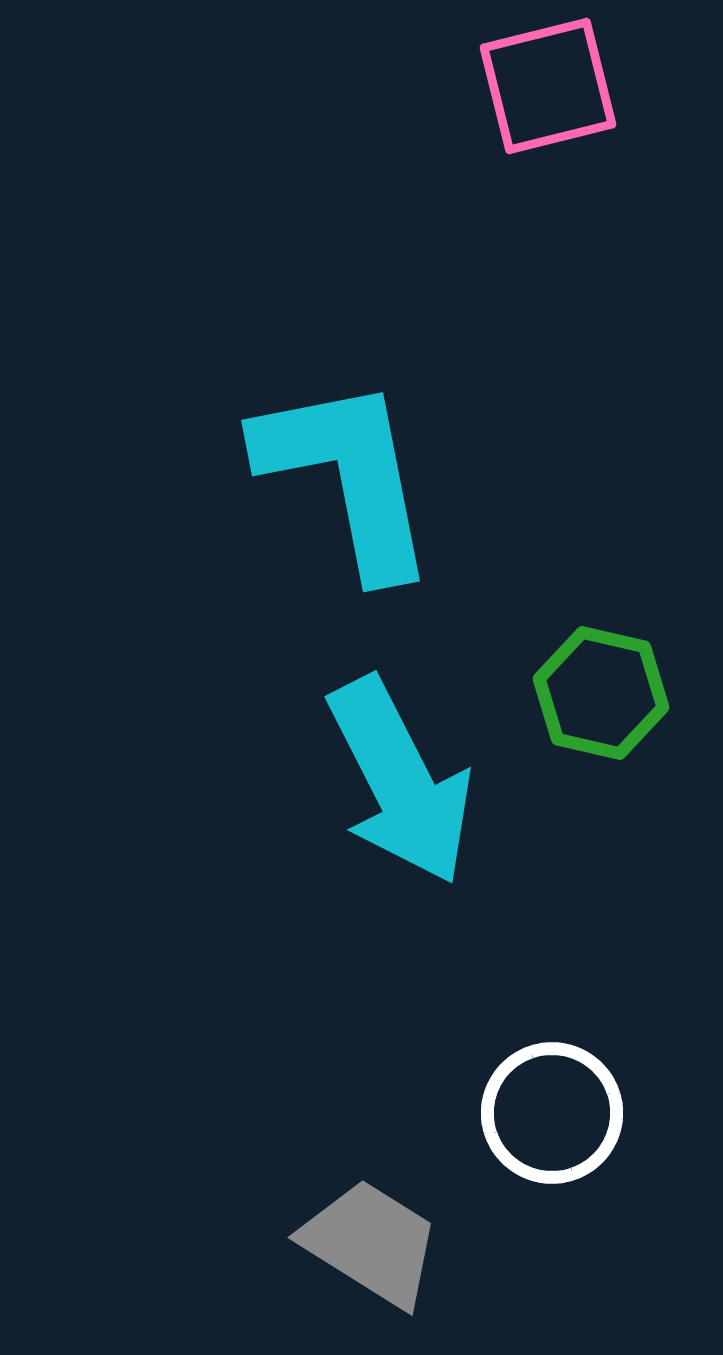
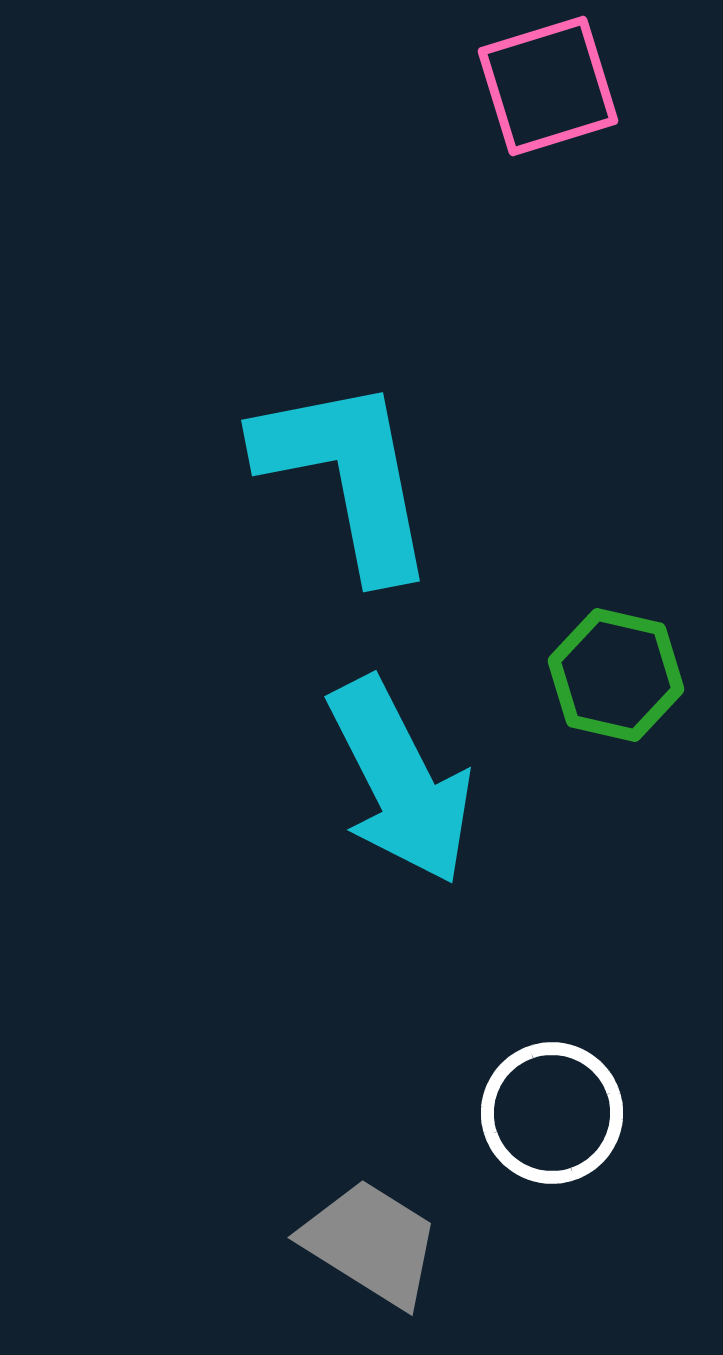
pink square: rotated 3 degrees counterclockwise
green hexagon: moved 15 px right, 18 px up
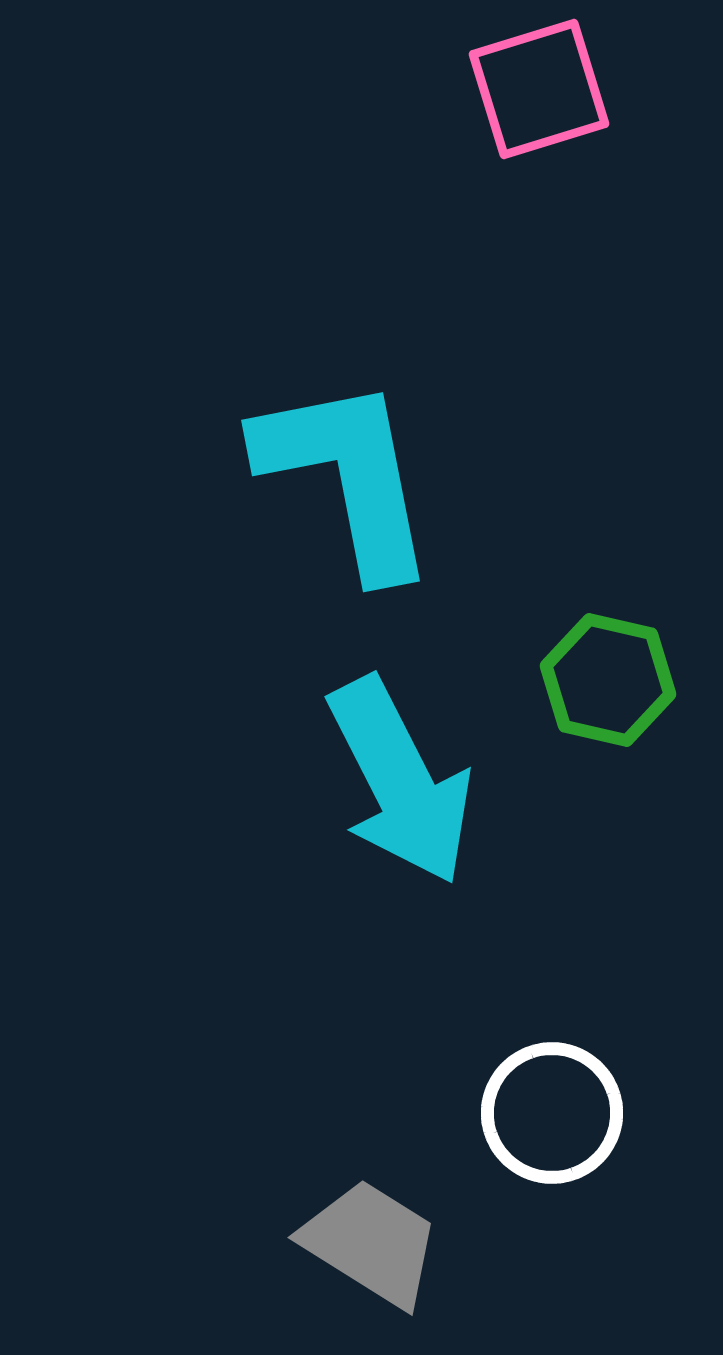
pink square: moved 9 px left, 3 px down
green hexagon: moved 8 px left, 5 px down
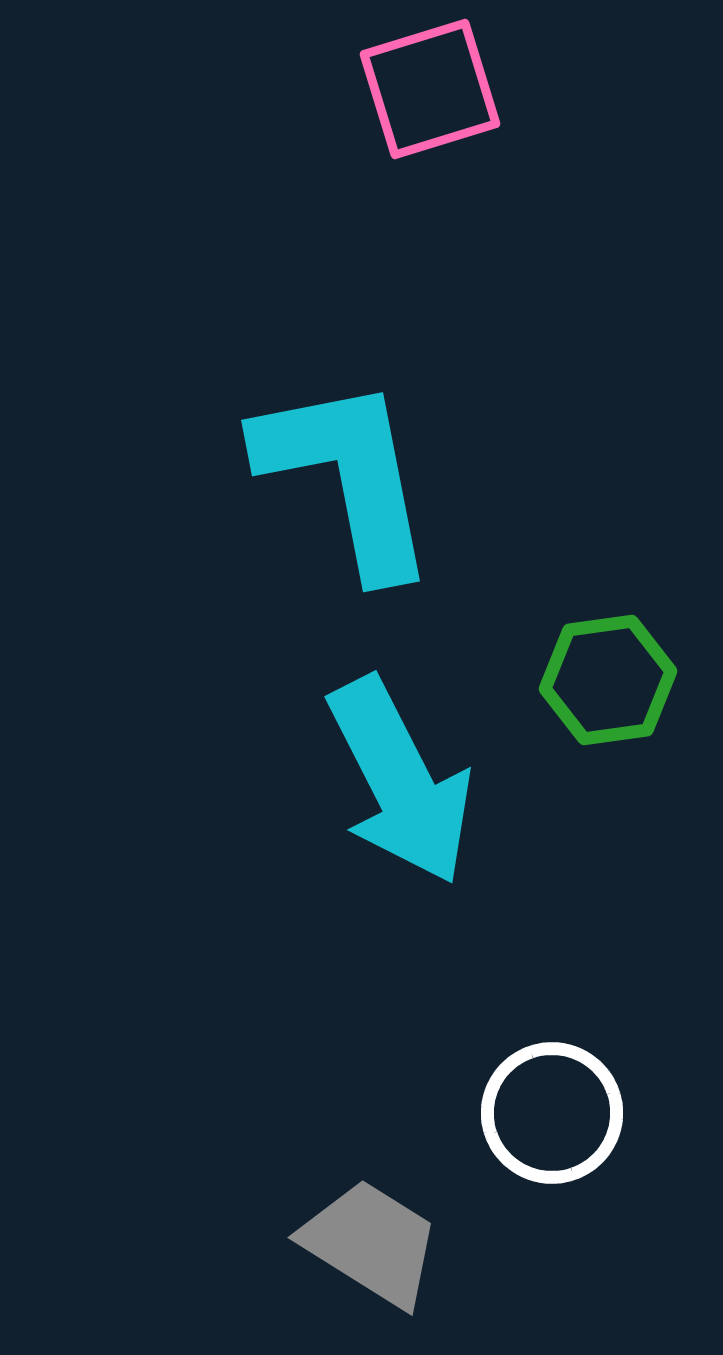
pink square: moved 109 px left
green hexagon: rotated 21 degrees counterclockwise
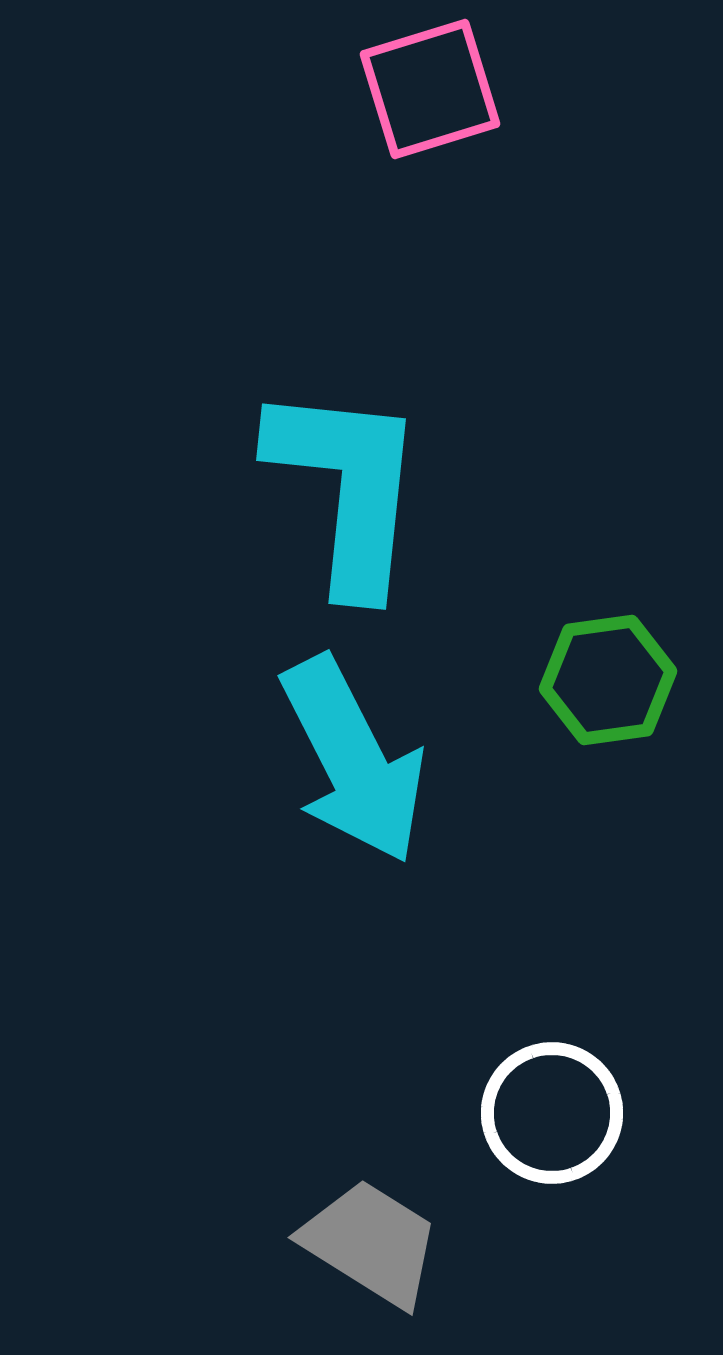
cyan L-shape: moved 12 px down; rotated 17 degrees clockwise
cyan arrow: moved 47 px left, 21 px up
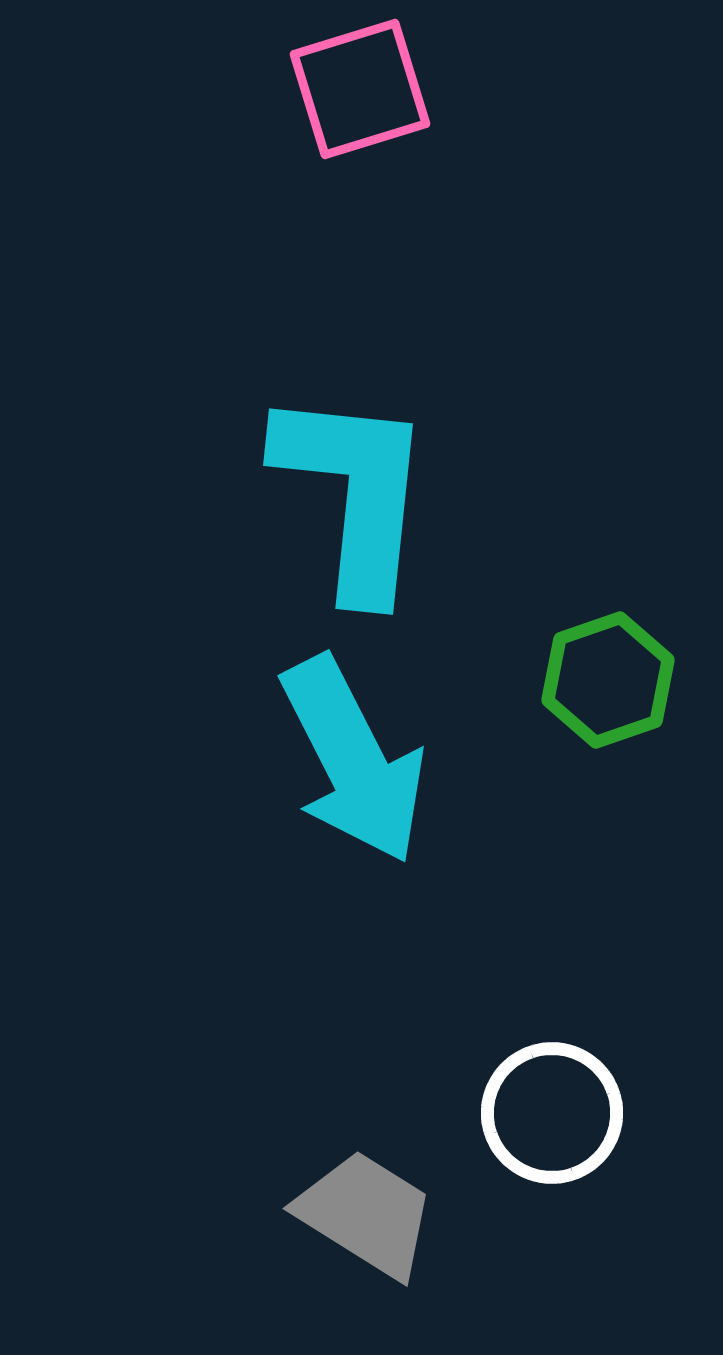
pink square: moved 70 px left
cyan L-shape: moved 7 px right, 5 px down
green hexagon: rotated 11 degrees counterclockwise
gray trapezoid: moved 5 px left, 29 px up
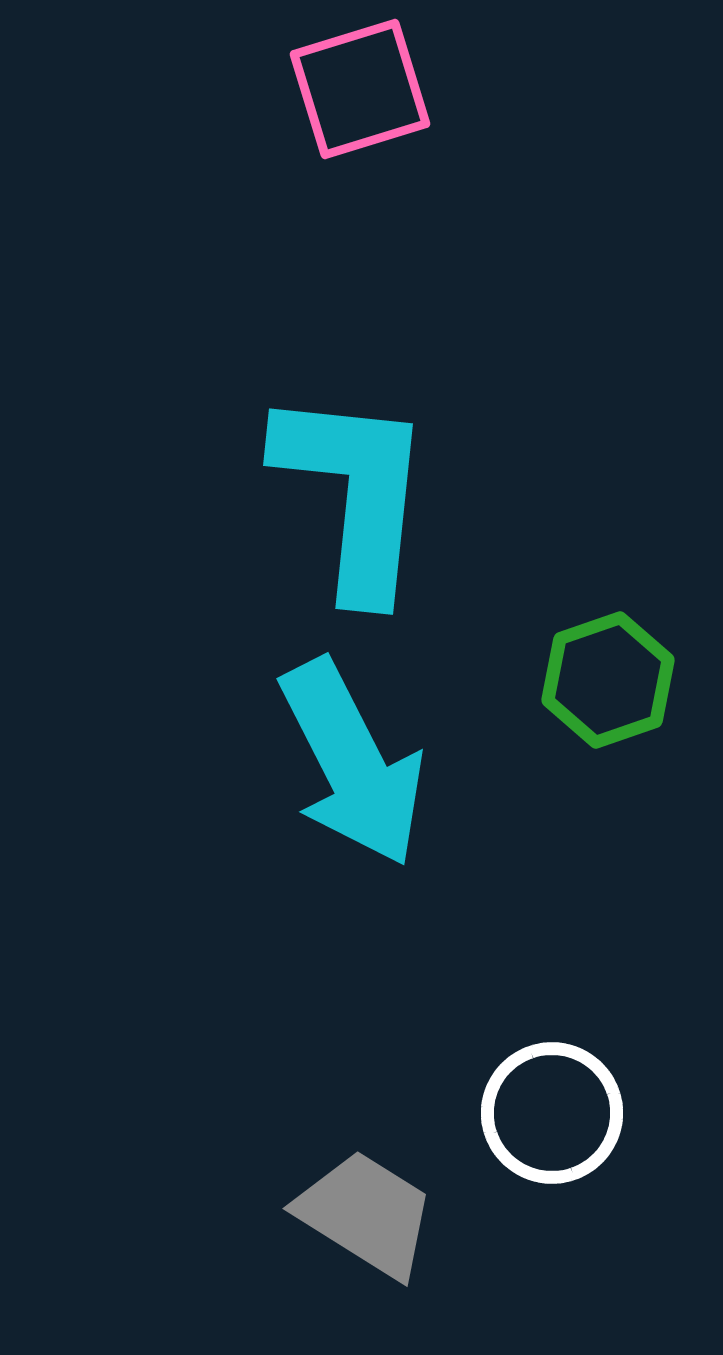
cyan arrow: moved 1 px left, 3 px down
